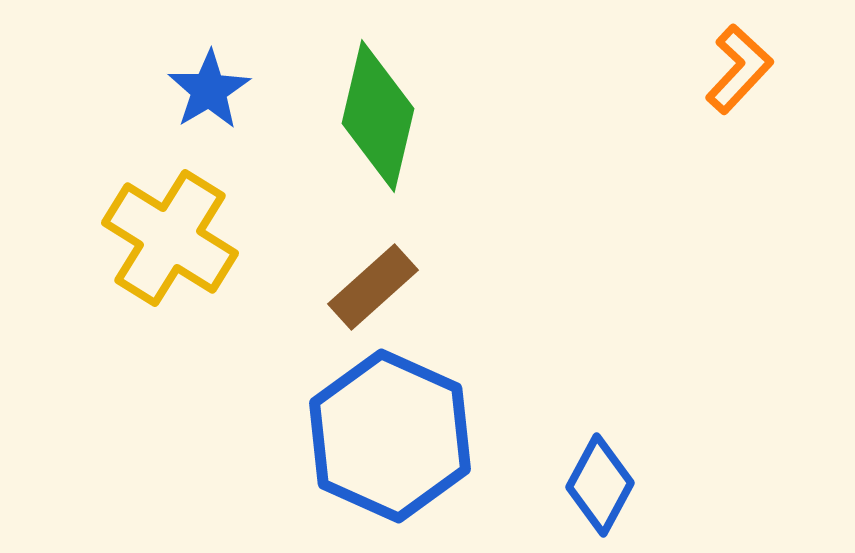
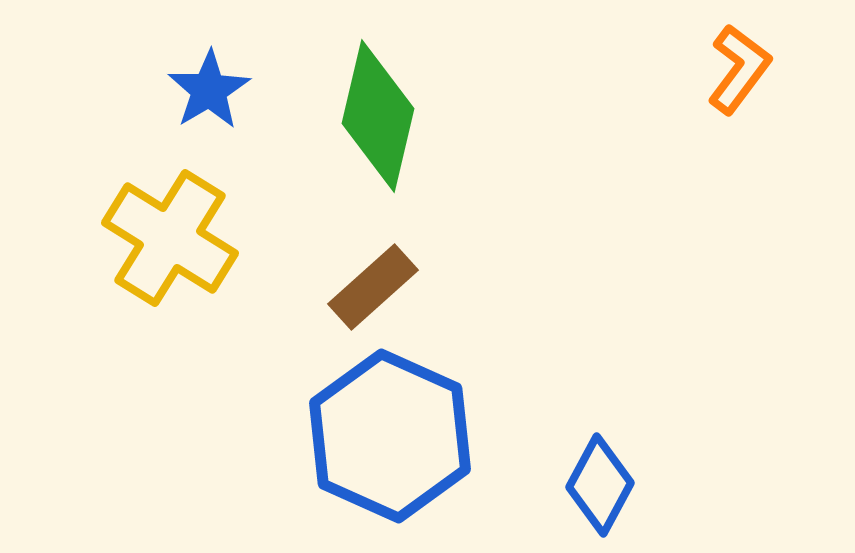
orange L-shape: rotated 6 degrees counterclockwise
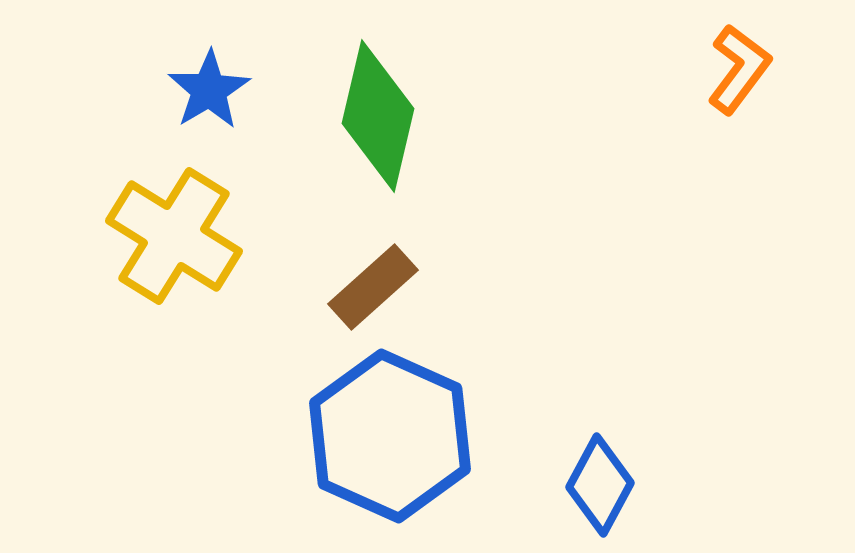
yellow cross: moved 4 px right, 2 px up
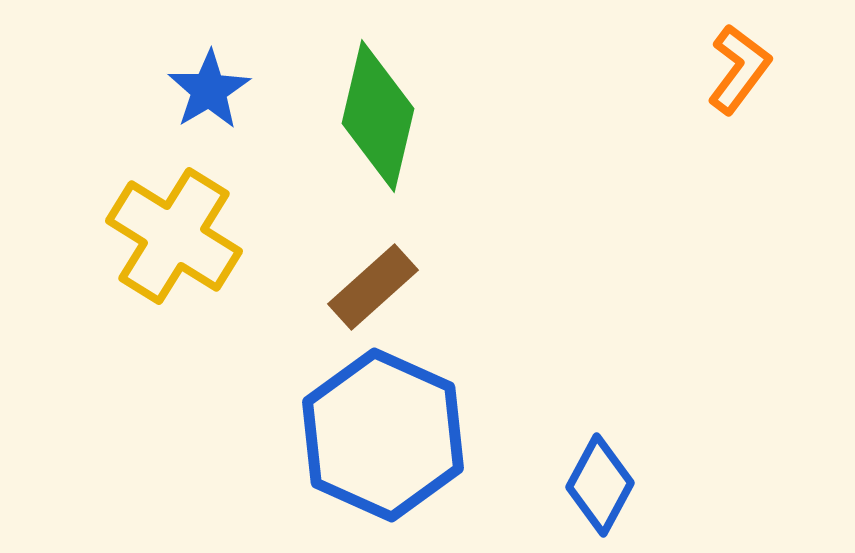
blue hexagon: moved 7 px left, 1 px up
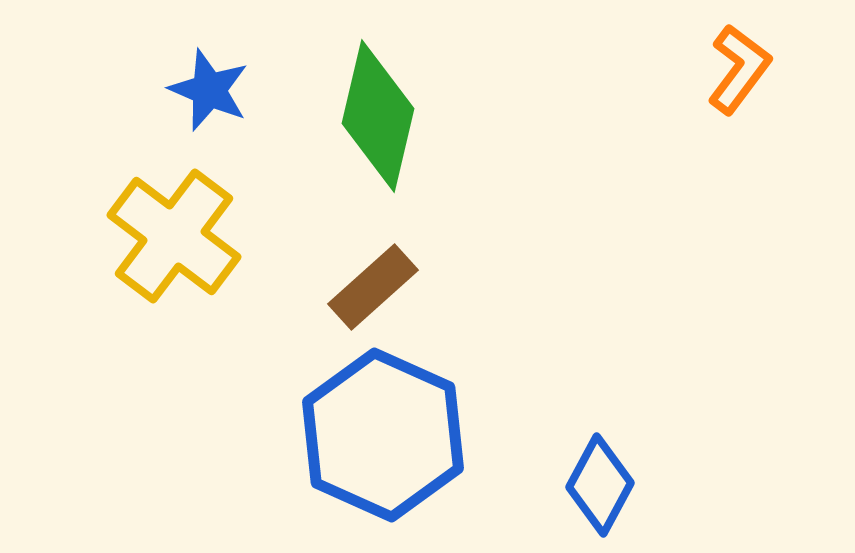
blue star: rotated 18 degrees counterclockwise
yellow cross: rotated 5 degrees clockwise
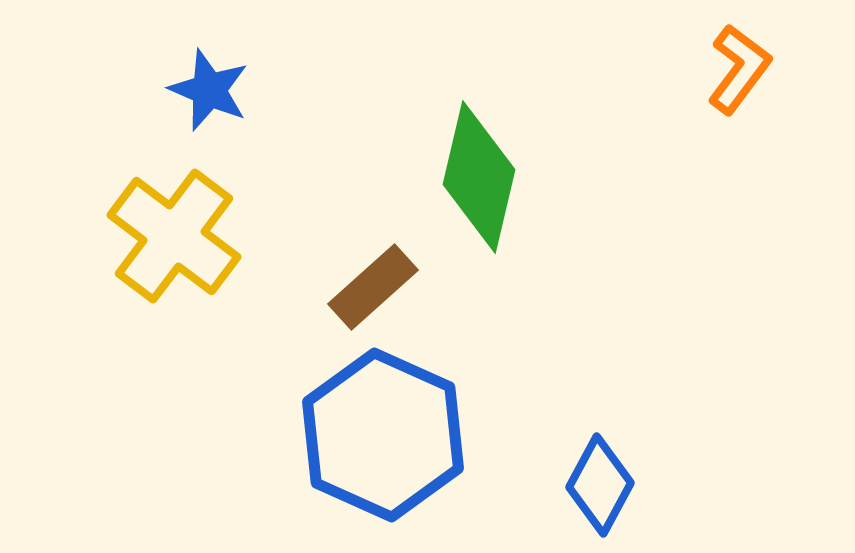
green diamond: moved 101 px right, 61 px down
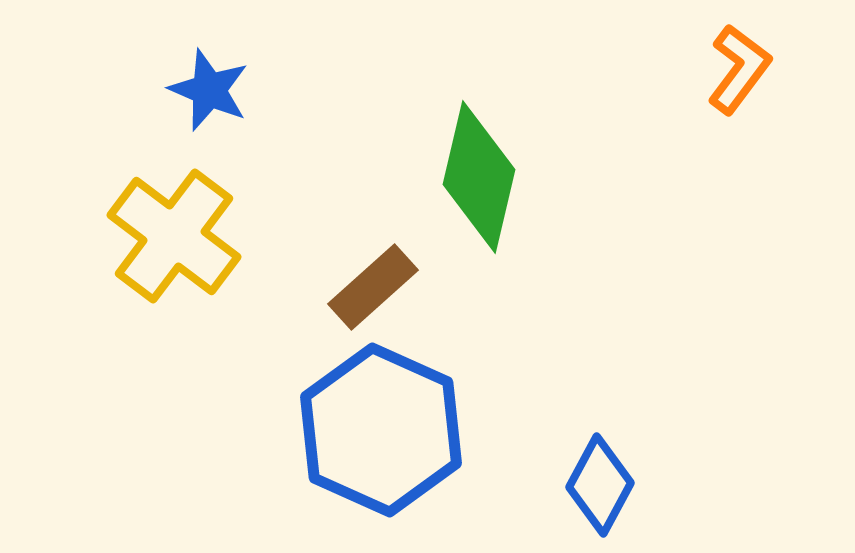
blue hexagon: moved 2 px left, 5 px up
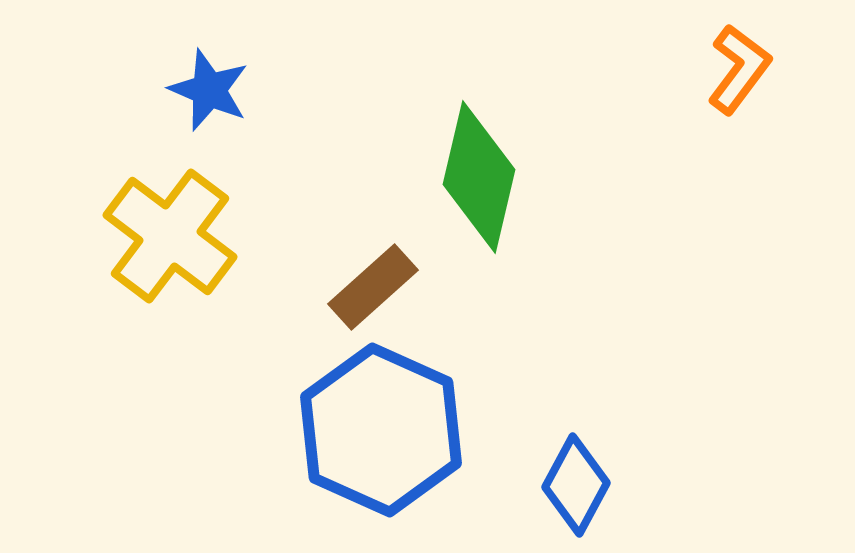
yellow cross: moved 4 px left
blue diamond: moved 24 px left
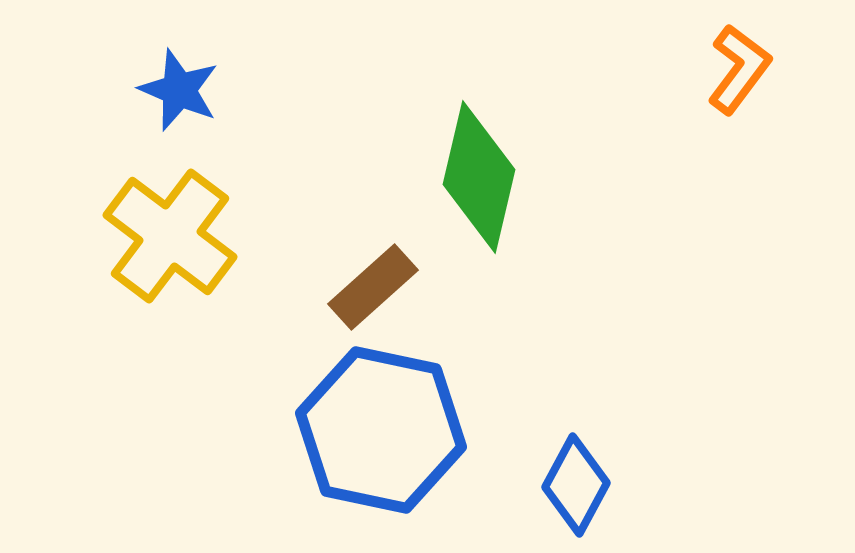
blue star: moved 30 px left
blue hexagon: rotated 12 degrees counterclockwise
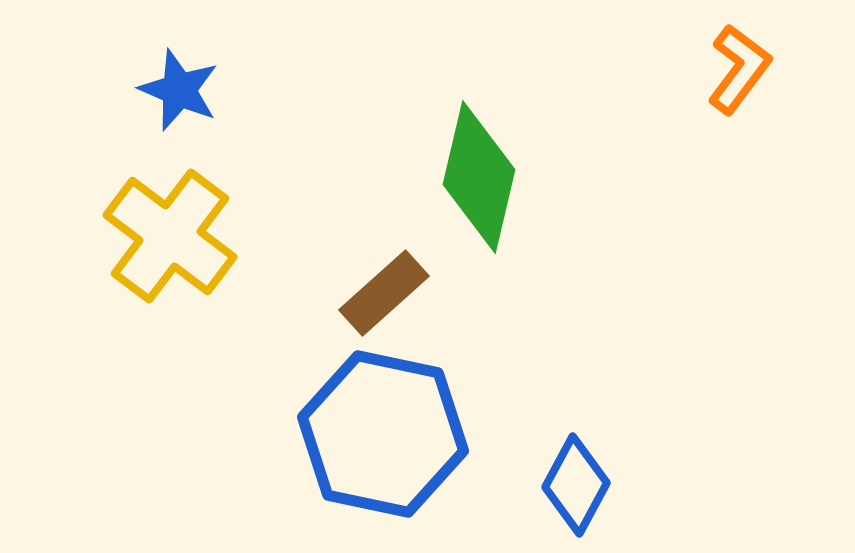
brown rectangle: moved 11 px right, 6 px down
blue hexagon: moved 2 px right, 4 px down
